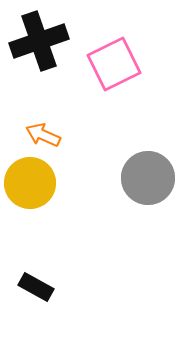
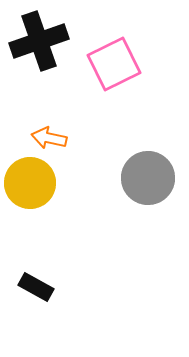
orange arrow: moved 6 px right, 3 px down; rotated 12 degrees counterclockwise
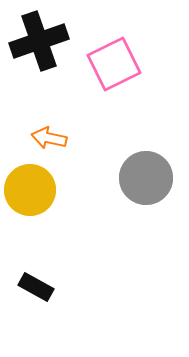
gray circle: moved 2 px left
yellow circle: moved 7 px down
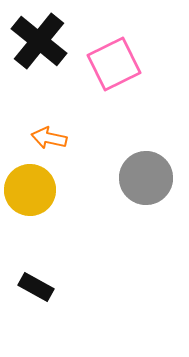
black cross: rotated 32 degrees counterclockwise
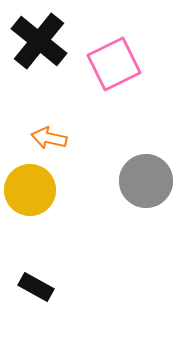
gray circle: moved 3 px down
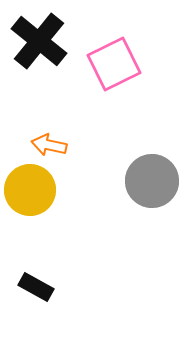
orange arrow: moved 7 px down
gray circle: moved 6 px right
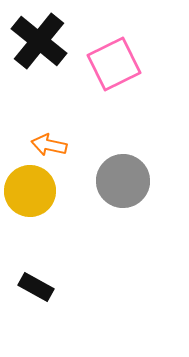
gray circle: moved 29 px left
yellow circle: moved 1 px down
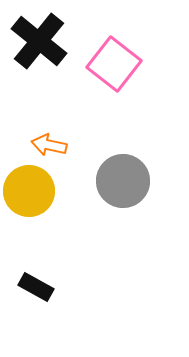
pink square: rotated 26 degrees counterclockwise
yellow circle: moved 1 px left
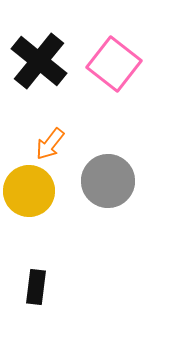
black cross: moved 20 px down
orange arrow: moved 1 px right, 1 px up; rotated 64 degrees counterclockwise
gray circle: moved 15 px left
black rectangle: rotated 68 degrees clockwise
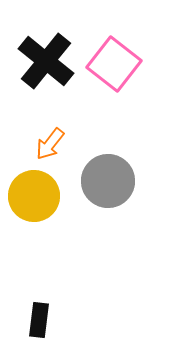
black cross: moved 7 px right
yellow circle: moved 5 px right, 5 px down
black rectangle: moved 3 px right, 33 px down
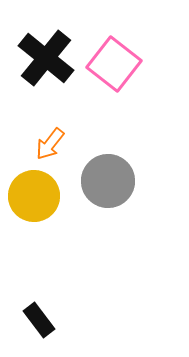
black cross: moved 3 px up
black rectangle: rotated 44 degrees counterclockwise
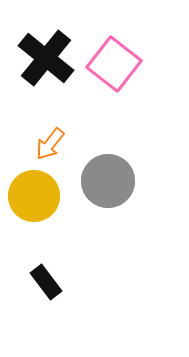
black rectangle: moved 7 px right, 38 px up
